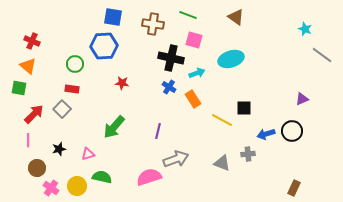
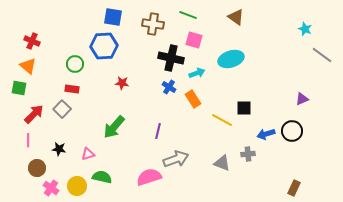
black star: rotated 24 degrees clockwise
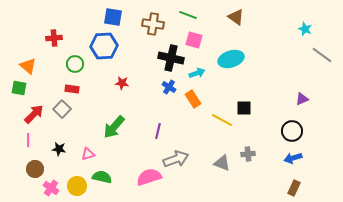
red cross: moved 22 px right, 3 px up; rotated 28 degrees counterclockwise
blue arrow: moved 27 px right, 24 px down
brown circle: moved 2 px left, 1 px down
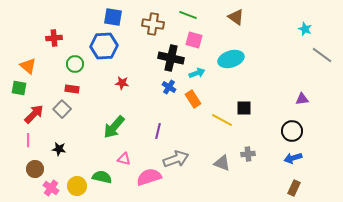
purple triangle: rotated 16 degrees clockwise
pink triangle: moved 36 px right, 5 px down; rotated 32 degrees clockwise
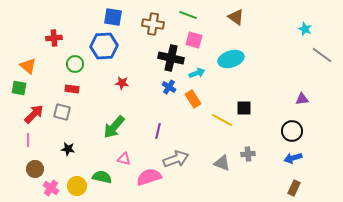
gray square: moved 3 px down; rotated 30 degrees counterclockwise
black star: moved 9 px right
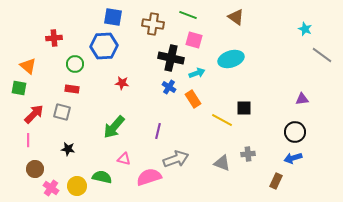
black circle: moved 3 px right, 1 px down
brown rectangle: moved 18 px left, 7 px up
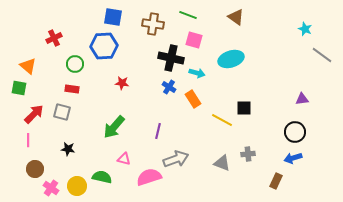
red cross: rotated 21 degrees counterclockwise
cyan arrow: rotated 35 degrees clockwise
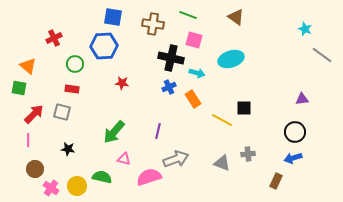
blue cross: rotated 32 degrees clockwise
green arrow: moved 5 px down
